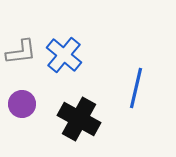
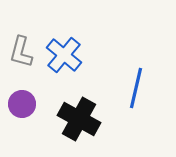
gray L-shape: rotated 112 degrees clockwise
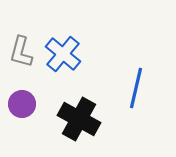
blue cross: moved 1 px left, 1 px up
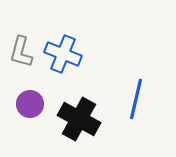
blue cross: rotated 18 degrees counterclockwise
blue line: moved 11 px down
purple circle: moved 8 px right
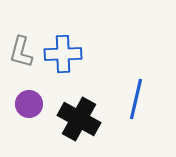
blue cross: rotated 24 degrees counterclockwise
purple circle: moved 1 px left
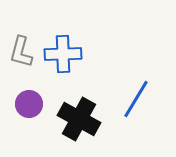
blue line: rotated 18 degrees clockwise
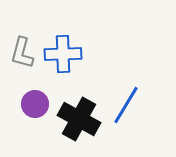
gray L-shape: moved 1 px right, 1 px down
blue line: moved 10 px left, 6 px down
purple circle: moved 6 px right
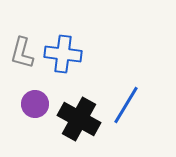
blue cross: rotated 9 degrees clockwise
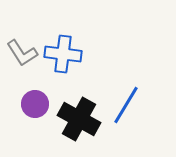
gray L-shape: rotated 48 degrees counterclockwise
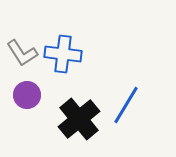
purple circle: moved 8 px left, 9 px up
black cross: rotated 21 degrees clockwise
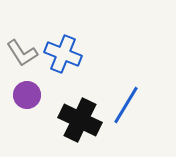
blue cross: rotated 15 degrees clockwise
black cross: moved 1 px right, 1 px down; rotated 24 degrees counterclockwise
